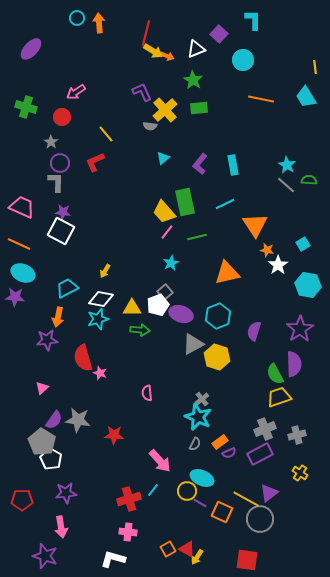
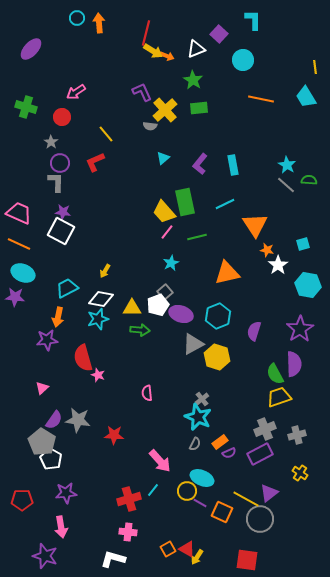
pink trapezoid at (22, 207): moved 3 px left, 6 px down
cyan square at (303, 244): rotated 16 degrees clockwise
pink star at (100, 373): moved 2 px left, 2 px down
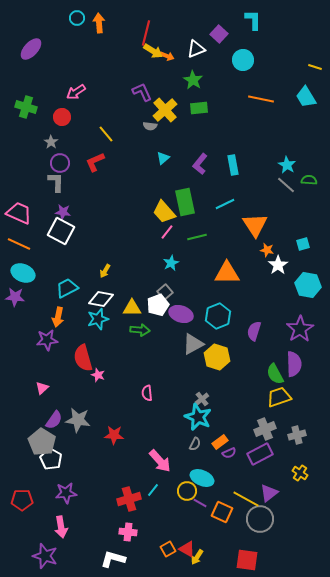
yellow line at (315, 67): rotated 64 degrees counterclockwise
orange triangle at (227, 273): rotated 12 degrees clockwise
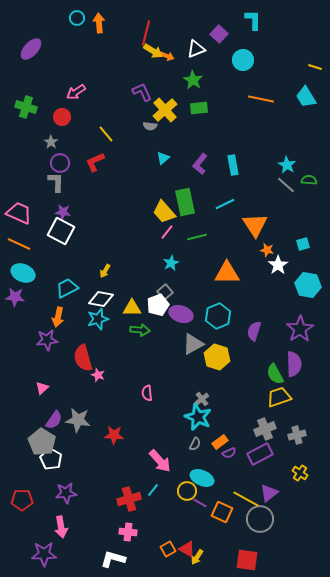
purple star at (45, 556): moved 1 px left, 2 px up; rotated 20 degrees counterclockwise
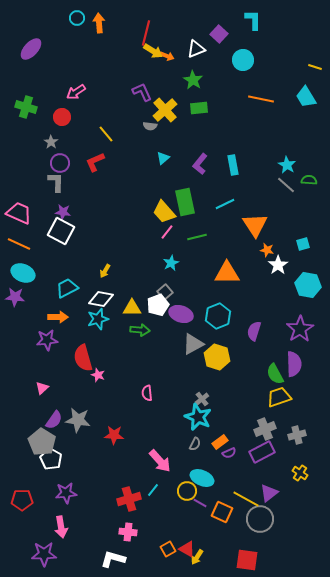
orange arrow at (58, 317): rotated 102 degrees counterclockwise
purple rectangle at (260, 454): moved 2 px right, 2 px up
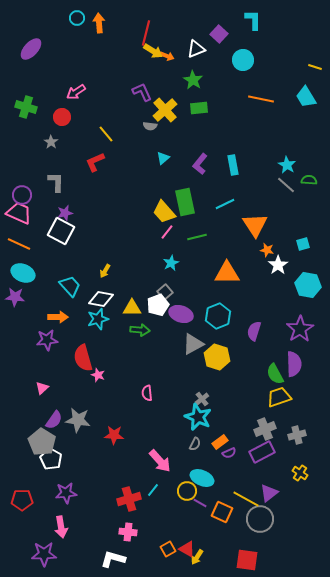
purple circle at (60, 163): moved 38 px left, 32 px down
purple star at (63, 212): moved 2 px right, 1 px down; rotated 21 degrees counterclockwise
cyan trapezoid at (67, 288): moved 3 px right, 2 px up; rotated 75 degrees clockwise
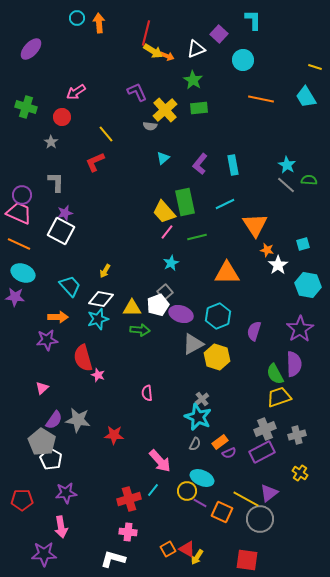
purple L-shape at (142, 92): moved 5 px left
